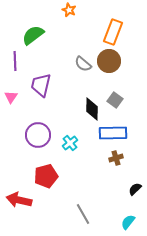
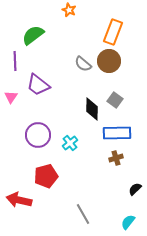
purple trapezoid: moved 3 px left; rotated 65 degrees counterclockwise
blue rectangle: moved 4 px right
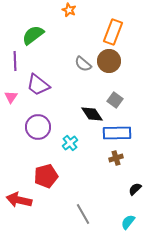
black diamond: moved 5 px down; rotated 35 degrees counterclockwise
purple circle: moved 8 px up
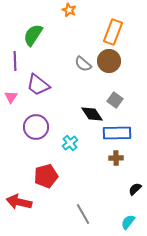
green semicircle: rotated 20 degrees counterclockwise
purple circle: moved 2 px left
brown cross: rotated 16 degrees clockwise
red arrow: moved 2 px down
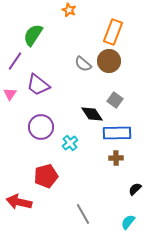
purple line: rotated 36 degrees clockwise
pink triangle: moved 1 px left, 3 px up
purple circle: moved 5 px right
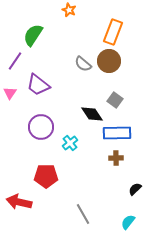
pink triangle: moved 1 px up
red pentagon: rotated 15 degrees clockwise
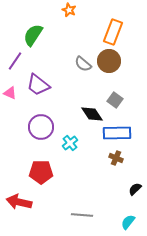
pink triangle: rotated 40 degrees counterclockwise
brown cross: rotated 24 degrees clockwise
red pentagon: moved 5 px left, 4 px up
gray line: moved 1 px left, 1 px down; rotated 55 degrees counterclockwise
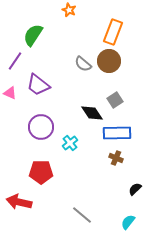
gray square: rotated 21 degrees clockwise
black diamond: moved 1 px up
gray line: rotated 35 degrees clockwise
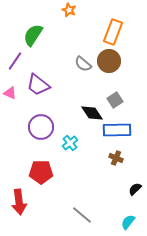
blue rectangle: moved 3 px up
red arrow: rotated 110 degrees counterclockwise
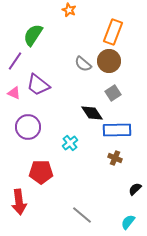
pink triangle: moved 4 px right
gray square: moved 2 px left, 7 px up
purple circle: moved 13 px left
brown cross: moved 1 px left
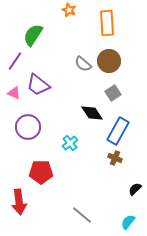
orange rectangle: moved 6 px left, 9 px up; rotated 25 degrees counterclockwise
blue rectangle: moved 1 px right, 1 px down; rotated 60 degrees counterclockwise
